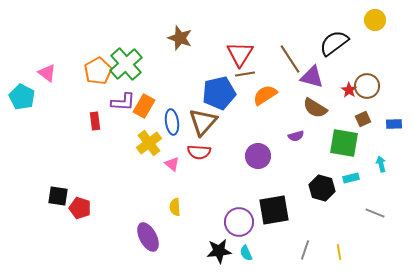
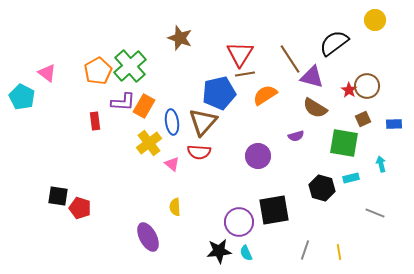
green cross at (126, 64): moved 4 px right, 2 px down
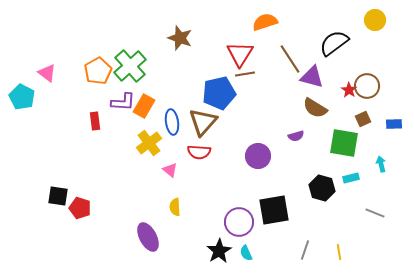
orange semicircle at (265, 95): moved 73 px up; rotated 15 degrees clockwise
pink triangle at (172, 164): moved 2 px left, 6 px down
black star at (219, 251): rotated 25 degrees counterclockwise
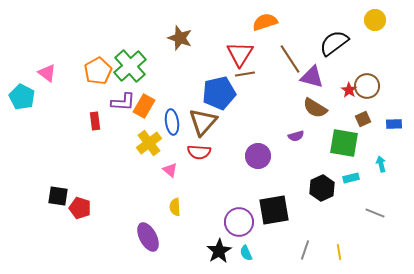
black hexagon at (322, 188): rotated 20 degrees clockwise
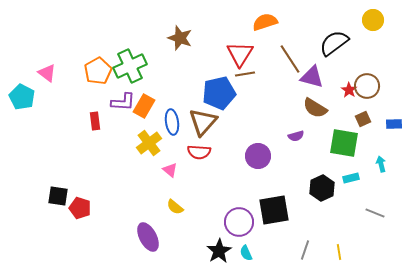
yellow circle at (375, 20): moved 2 px left
green cross at (130, 66): rotated 16 degrees clockwise
yellow semicircle at (175, 207): rotated 48 degrees counterclockwise
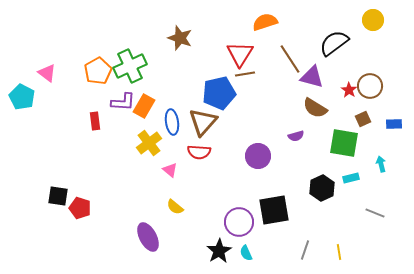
brown circle at (367, 86): moved 3 px right
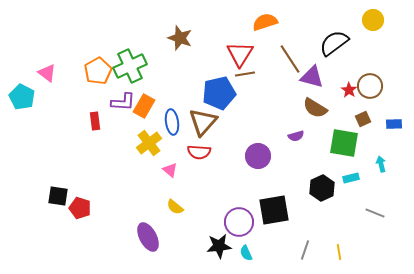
black star at (219, 251): moved 5 px up; rotated 25 degrees clockwise
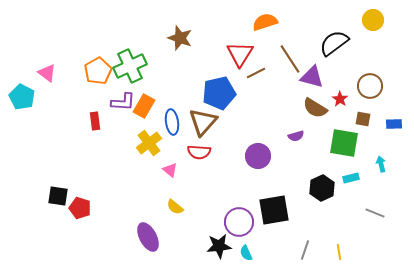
brown line at (245, 74): moved 11 px right, 1 px up; rotated 18 degrees counterclockwise
red star at (349, 90): moved 9 px left, 9 px down
brown square at (363, 119): rotated 35 degrees clockwise
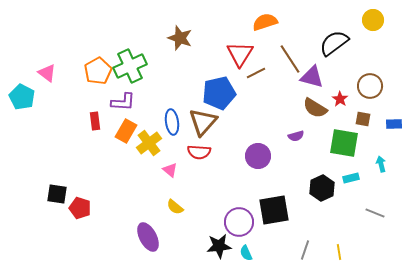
orange rectangle at (144, 106): moved 18 px left, 25 px down
black square at (58, 196): moved 1 px left, 2 px up
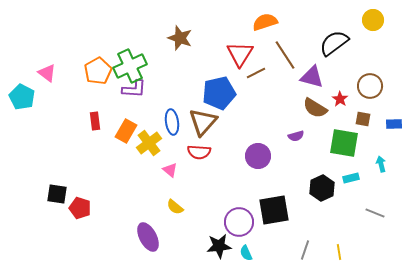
brown line at (290, 59): moved 5 px left, 4 px up
purple L-shape at (123, 102): moved 11 px right, 13 px up
